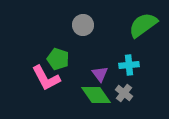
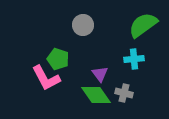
cyan cross: moved 5 px right, 6 px up
gray cross: rotated 24 degrees counterclockwise
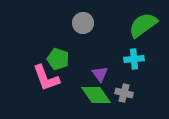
gray circle: moved 2 px up
pink L-shape: rotated 8 degrees clockwise
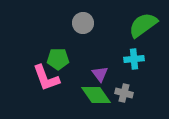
green pentagon: rotated 20 degrees counterclockwise
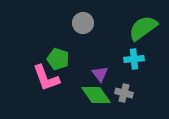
green semicircle: moved 3 px down
green pentagon: rotated 20 degrees clockwise
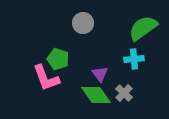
gray cross: rotated 30 degrees clockwise
